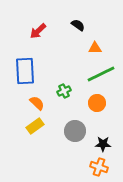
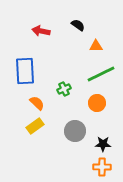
red arrow: moved 3 px right; rotated 54 degrees clockwise
orange triangle: moved 1 px right, 2 px up
green cross: moved 2 px up
orange cross: moved 3 px right; rotated 18 degrees counterclockwise
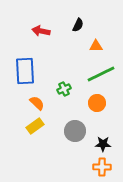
black semicircle: rotated 80 degrees clockwise
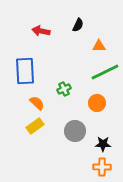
orange triangle: moved 3 px right
green line: moved 4 px right, 2 px up
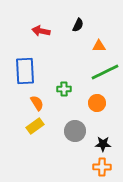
green cross: rotated 24 degrees clockwise
orange semicircle: rotated 14 degrees clockwise
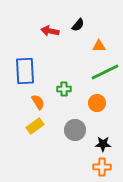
black semicircle: rotated 16 degrees clockwise
red arrow: moved 9 px right
orange semicircle: moved 1 px right, 1 px up
gray circle: moved 1 px up
